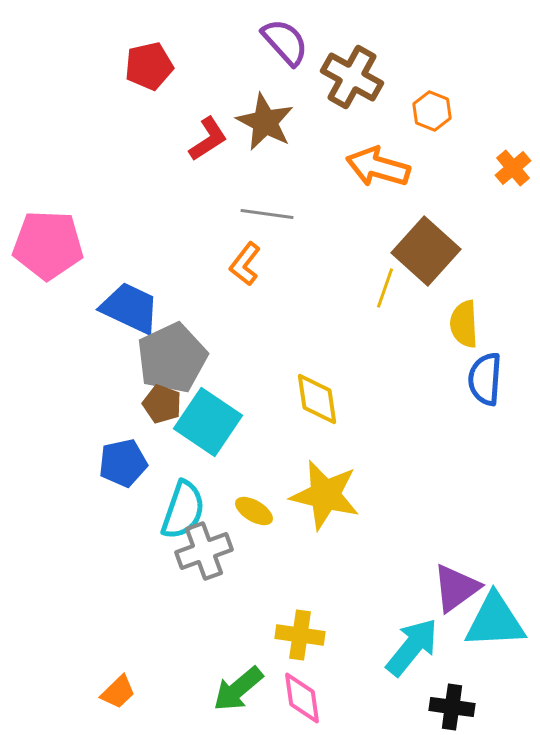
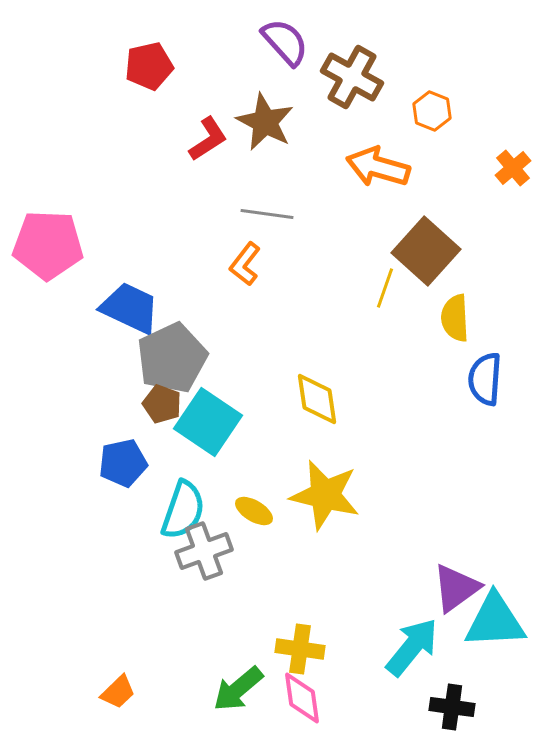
yellow semicircle: moved 9 px left, 6 px up
yellow cross: moved 14 px down
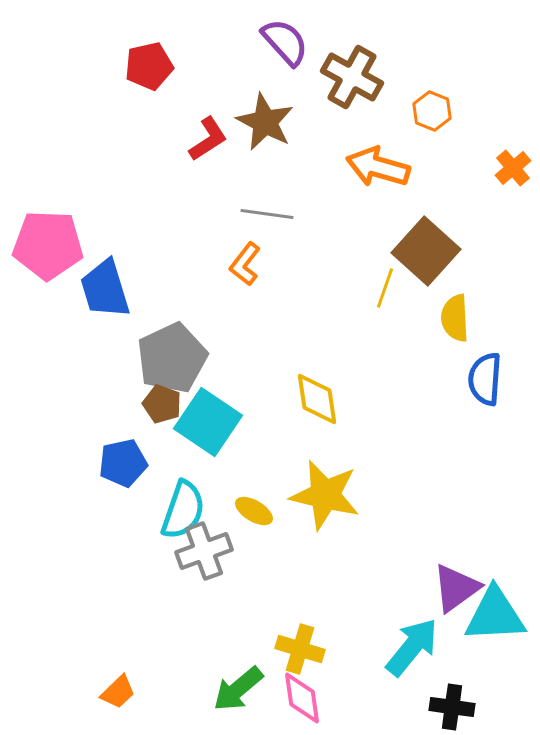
blue trapezoid: moved 25 px left, 19 px up; rotated 132 degrees counterclockwise
cyan triangle: moved 6 px up
yellow cross: rotated 9 degrees clockwise
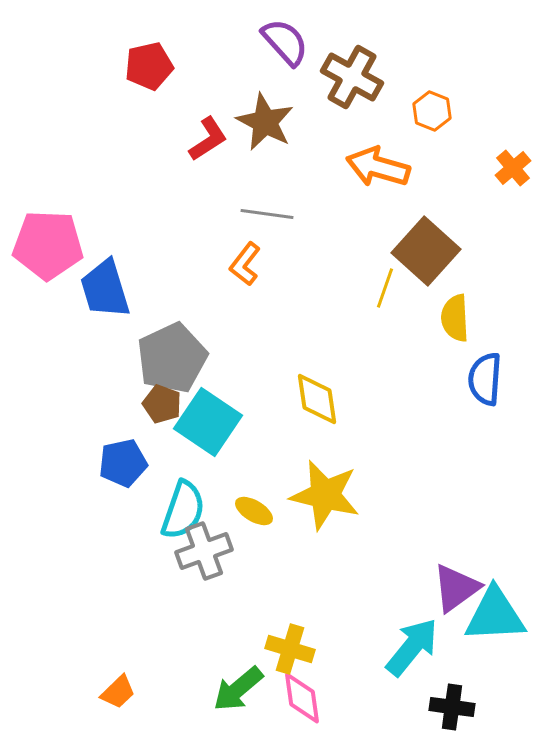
yellow cross: moved 10 px left
